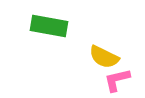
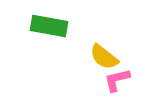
yellow semicircle: rotated 12 degrees clockwise
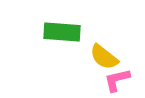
green rectangle: moved 13 px right, 6 px down; rotated 6 degrees counterclockwise
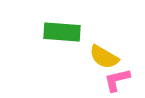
yellow semicircle: rotated 8 degrees counterclockwise
